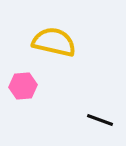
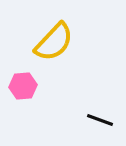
yellow semicircle: rotated 120 degrees clockwise
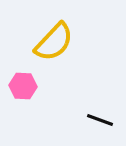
pink hexagon: rotated 8 degrees clockwise
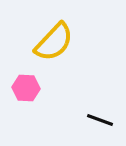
pink hexagon: moved 3 px right, 2 px down
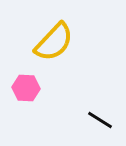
black line: rotated 12 degrees clockwise
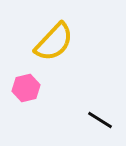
pink hexagon: rotated 16 degrees counterclockwise
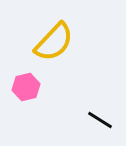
pink hexagon: moved 1 px up
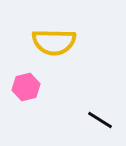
yellow semicircle: rotated 48 degrees clockwise
